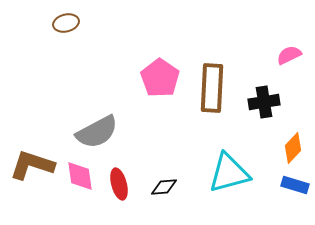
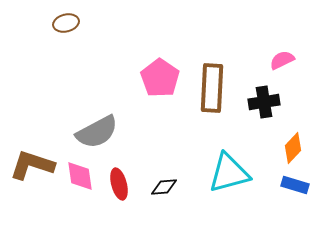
pink semicircle: moved 7 px left, 5 px down
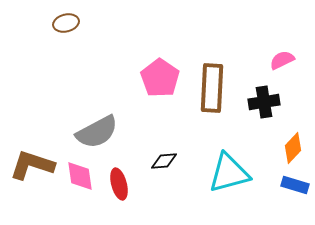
black diamond: moved 26 px up
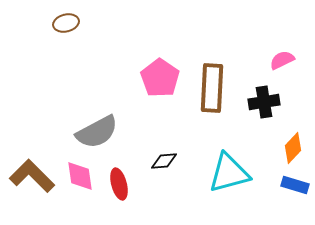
brown L-shape: moved 11 px down; rotated 27 degrees clockwise
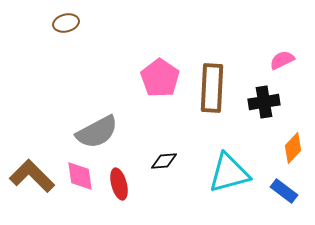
blue rectangle: moved 11 px left, 6 px down; rotated 20 degrees clockwise
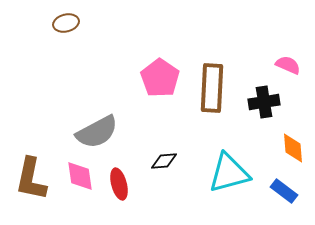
pink semicircle: moved 6 px right, 5 px down; rotated 50 degrees clockwise
orange diamond: rotated 48 degrees counterclockwise
brown L-shape: moved 1 px left, 3 px down; rotated 123 degrees counterclockwise
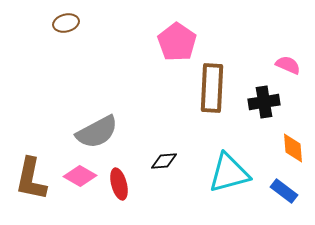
pink pentagon: moved 17 px right, 36 px up
pink diamond: rotated 52 degrees counterclockwise
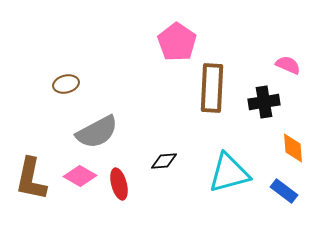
brown ellipse: moved 61 px down
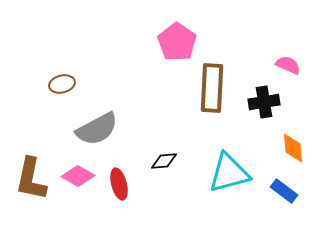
brown ellipse: moved 4 px left
gray semicircle: moved 3 px up
pink diamond: moved 2 px left
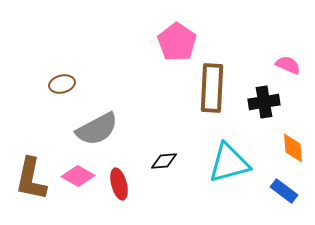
cyan triangle: moved 10 px up
